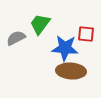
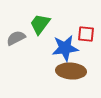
blue star: rotated 12 degrees counterclockwise
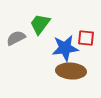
red square: moved 4 px down
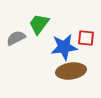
green trapezoid: moved 1 px left
blue star: moved 1 px left, 1 px up
brown ellipse: rotated 12 degrees counterclockwise
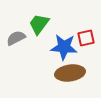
red square: rotated 18 degrees counterclockwise
blue star: rotated 12 degrees clockwise
brown ellipse: moved 1 px left, 2 px down
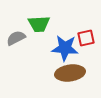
green trapezoid: rotated 130 degrees counterclockwise
blue star: moved 1 px right, 1 px down
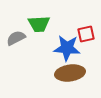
red square: moved 4 px up
blue star: moved 2 px right
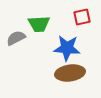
red square: moved 4 px left, 17 px up
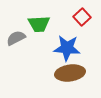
red square: rotated 30 degrees counterclockwise
